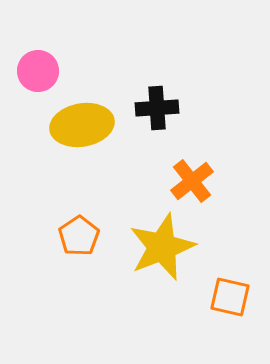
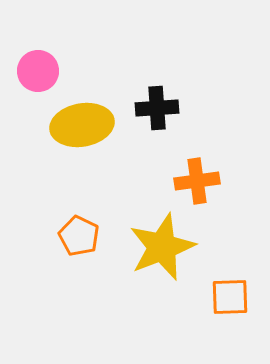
orange cross: moved 5 px right; rotated 30 degrees clockwise
orange pentagon: rotated 12 degrees counterclockwise
orange square: rotated 15 degrees counterclockwise
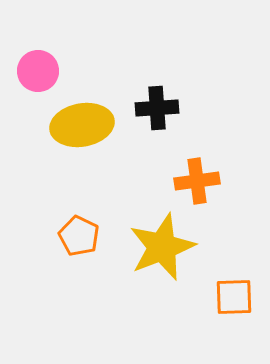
orange square: moved 4 px right
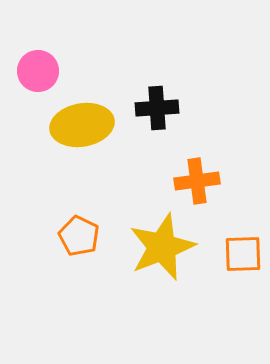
orange square: moved 9 px right, 43 px up
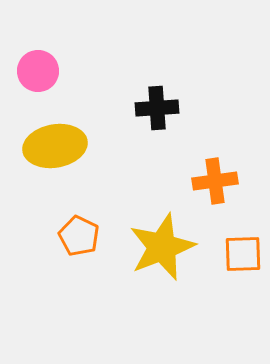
yellow ellipse: moved 27 px left, 21 px down
orange cross: moved 18 px right
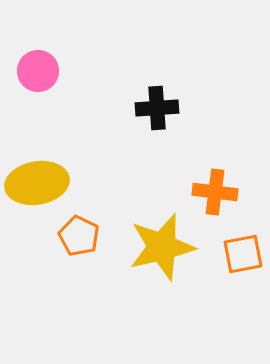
yellow ellipse: moved 18 px left, 37 px down
orange cross: moved 11 px down; rotated 15 degrees clockwise
yellow star: rotated 8 degrees clockwise
orange square: rotated 9 degrees counterclockwise
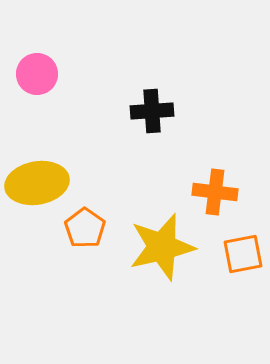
pink circle: moved 1 px left, 3 px down
black cross: moved 5 px left, 3 px down
orange pentagon: moved 6 px right, 8 px up; rotated 9 degrees clockwise
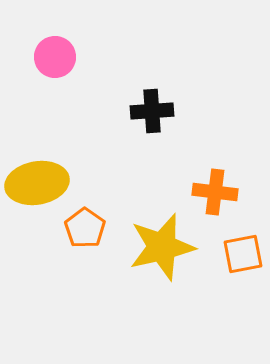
pink circle: moved 18 px right, 17 px up
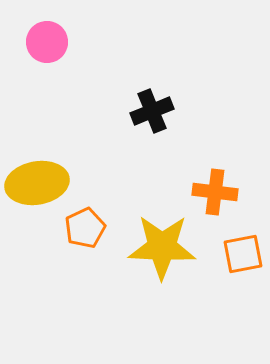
pink circle: moved 8 px left, 15 px up
black cross: rotated 18 degrees counterclockwise
orange pentagon: rotated 12 degrees clockwise
yellow star: rotated 16 degrees clockwise
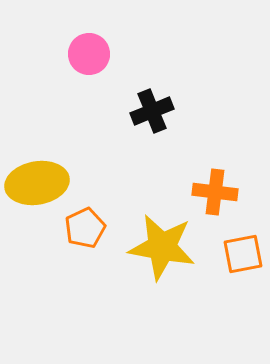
pink circle: moved 42 px right, 12 px down
yellow star: rotated 8 degrees clockwise
